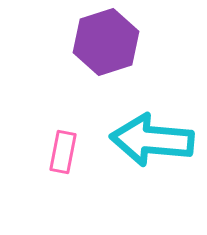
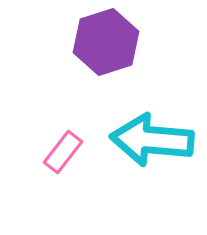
pink rectangle: rotated 27 degrees clockwise
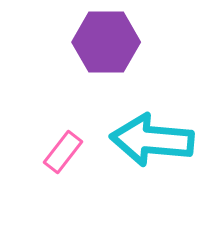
purple hexagon: rotated 18 degrees clockwise
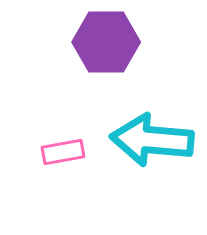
pink rectangle: rotated 42 degrees clockwise
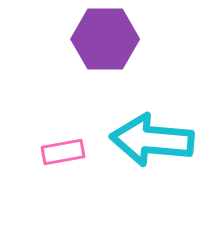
purple hexagon: moved 1 px left, 3 px up
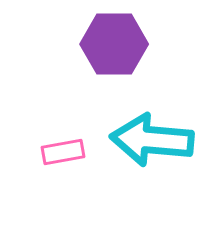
purple hexagon: moved 9 px right, 5 px down
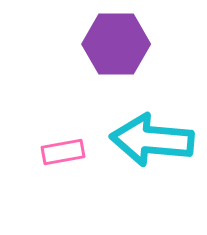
purple hexagon: moved 2 px right
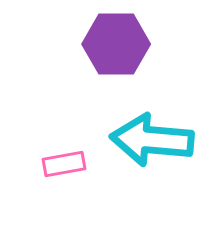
pink rectangle: moved 1 px right, 12 px down
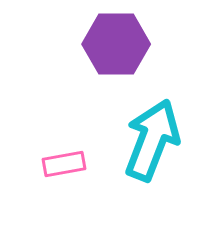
cyan arrow: rotated 106 degrees clockwise
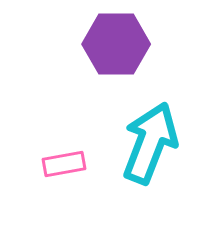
cyan arrow: moved 2 px left, 3 px down
